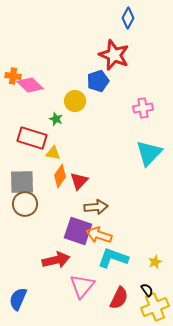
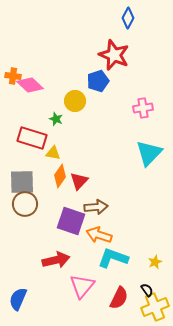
purple square: moved 7 px left, 10 px up
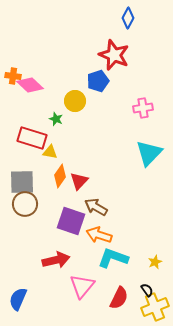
yellow triangle: moved 3 px left, 1 px up
brown arrow: rotated 145 degrees counterclockwise
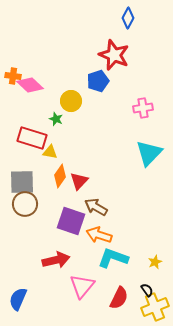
yellow circle: moved 4 px left
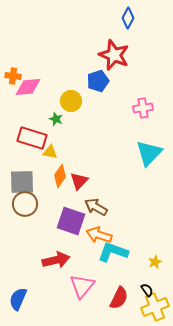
pink diamond: moved 2 px left, 2 px down; rotated 48 degrees counterclockwise
cyan L-shape: moved 6 px up
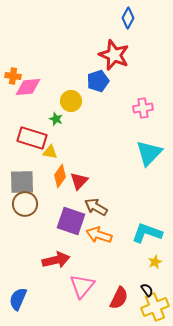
cyan L-shape: moved 34 px right, 19 px up
